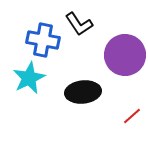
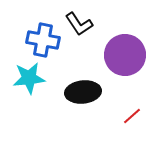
cyan star: rotated 20 degrees clockwise
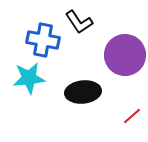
black L-shape: moved 2 px up
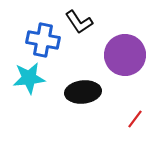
red line: moved 3 px right, 3 px down; rotated 12 degrees counterclockwise
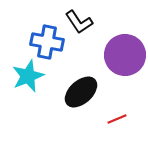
blue cross: moved 4 px right, 2 px down
cyan star: moved 1 px left, 2 px up; rotated 16 degrees counterclockwise
black ellipse: moved 2 px left; rotated 36 degrees counterclockwise
red line: moved 18 px left; rotated 30 degrees clockwise
